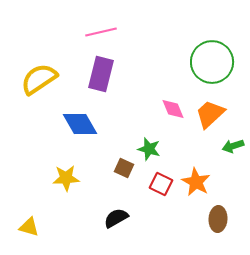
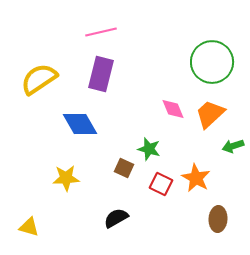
orange star: moved 4 px up
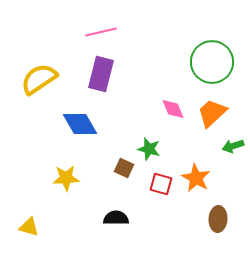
orange trapezoid: moved 2 px right, 1 px up
red square: rotated 10 degrees counterclockwise
black semicircle: rotated 30 degrees clockwise
